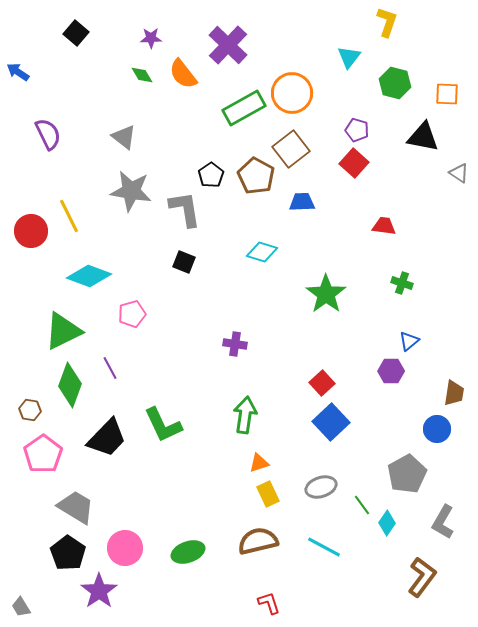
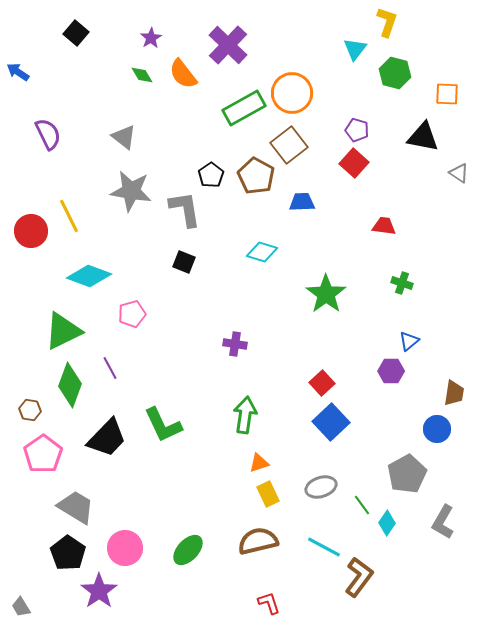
purple star at (151, 38): rotated 30 degrees counterclockwise
cyan triangle at (349, 57): moved 6 px right, 8 px up
green hexagon at (395, 83): moved 10 px up
brown square at (291, 149): moved 2 px left, 4 px up
green ellipse at (188, 552): moved 2 px up; rotated 28 degrees counterclockwise
brown L-shape at (422, 577): moved 63 px left
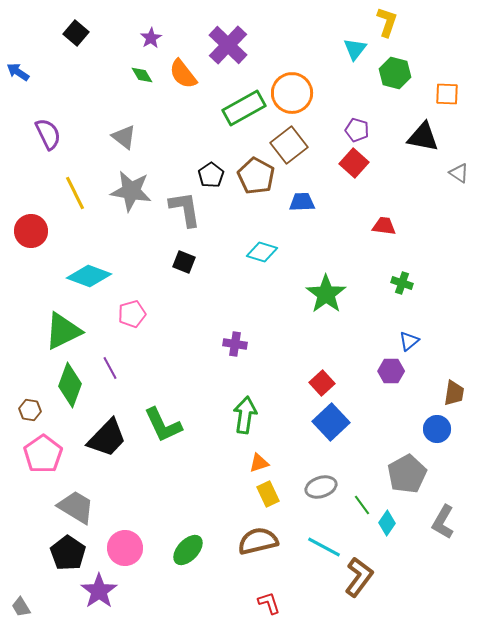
yellow line at (69, 216): moved 6 px right, 23 px up
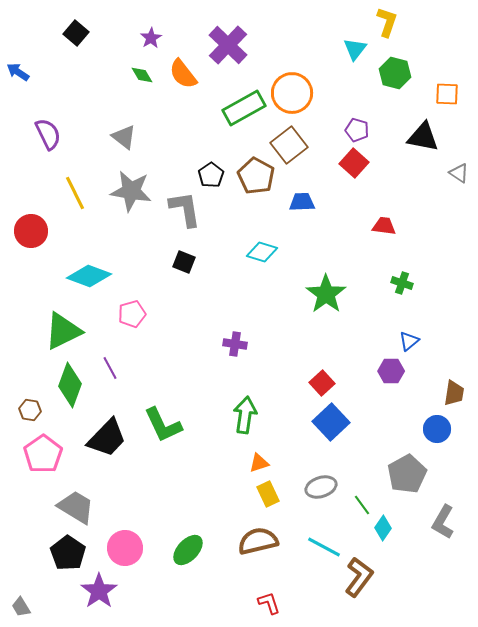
cyan diamond at (387, 523): moved 4 px left, 5 px down
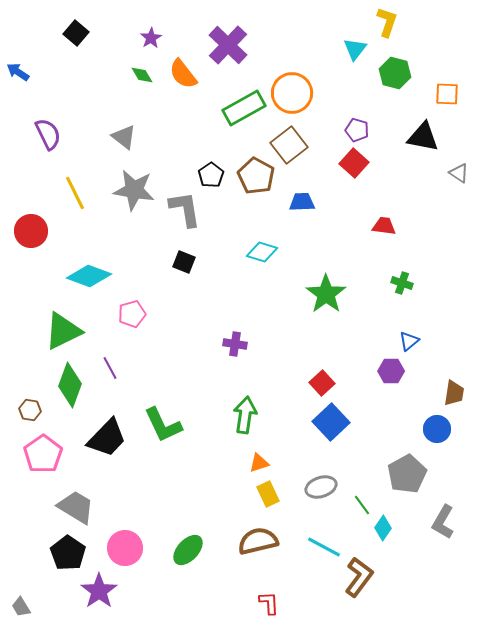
gray star at (131, 191): moved 3 px right, 1 px up
red L-shape at (269, 603): rotated 15 degrees clockwise
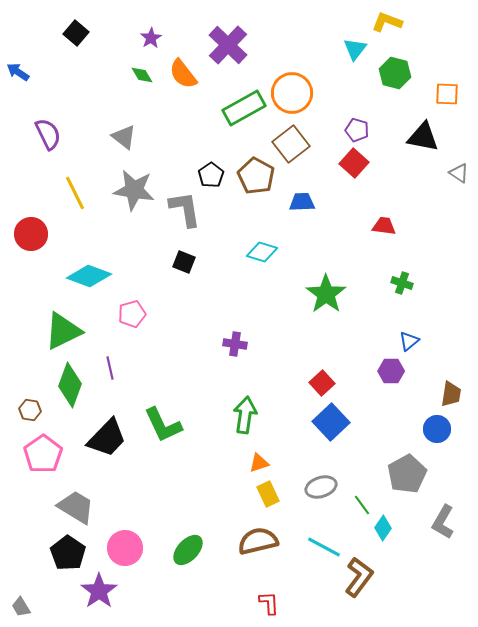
yellow L-shape at (387, 22): rotated 88 degrees counterclockwise
brown square at (289, 145): moved 2 px right, 1 px up
red circle at (31, 231): moved 3 px down
purple line at (110, 368): rotated 15 degrees clockwise
brown trapezoid at (454, 393): moved 3 px left, 1 px down
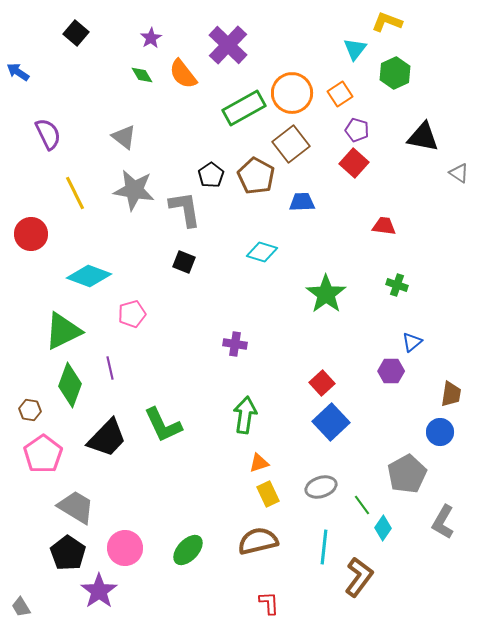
green hexagon at (395, 73): rotated 20 degrees clockwise
orange square at (447, 94): moved 107 px left; rotated 35 degrees counterclockwise
green cross at (402, 283): moved 5 px left, 2 px down
blue triangle at (409, 341): moved 3 px right, 1 px down
blue circle at (437, 429): moved 3 px right, 3 px down
cyan line at (324, 547): rotated 68 degrees clockwise
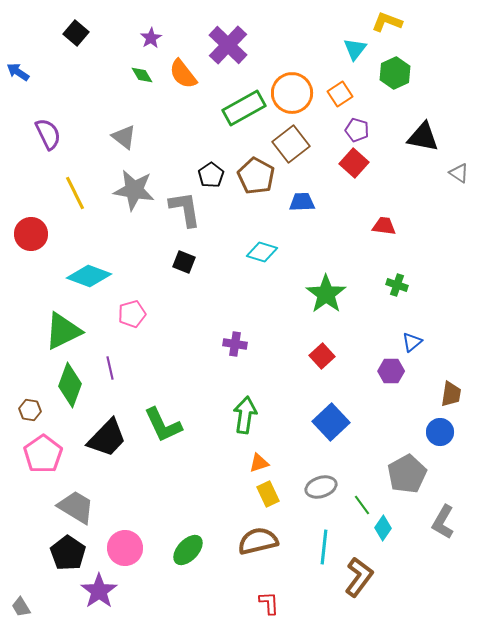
red square at (322, 383): moved 27 px up
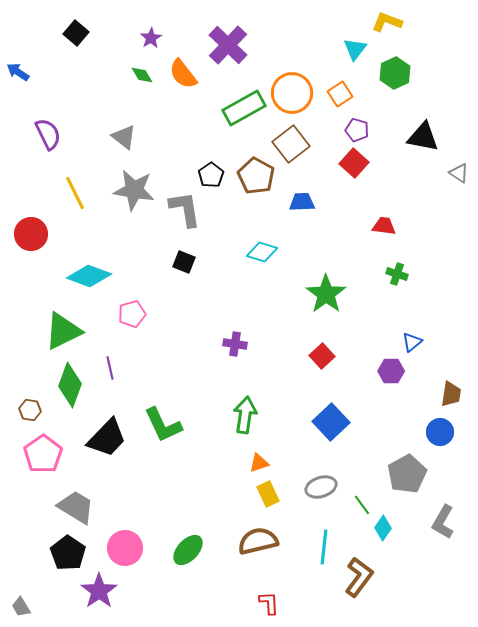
green cross at (397, 285): moved 11 px up
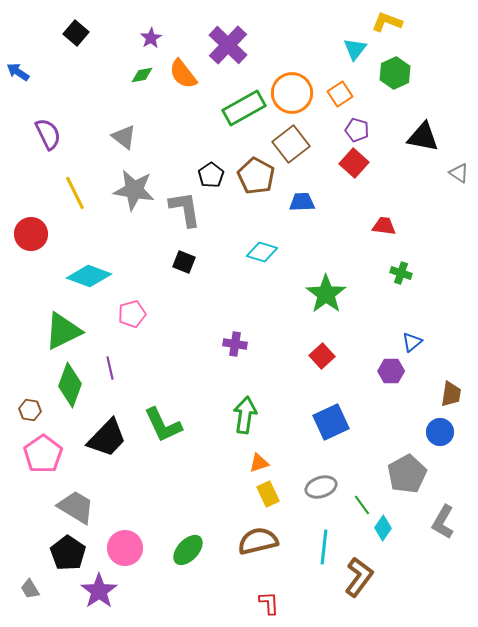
green diamond at (142, 75): rotated 70 degrees counterclockwise
green cross at (397, 274): moved 4 px right, 1 px up
blue square at (331, 422): rotated 18 degrees clockwise
gray trapezoid at (21, 607): moved 9 px right, 18 px up
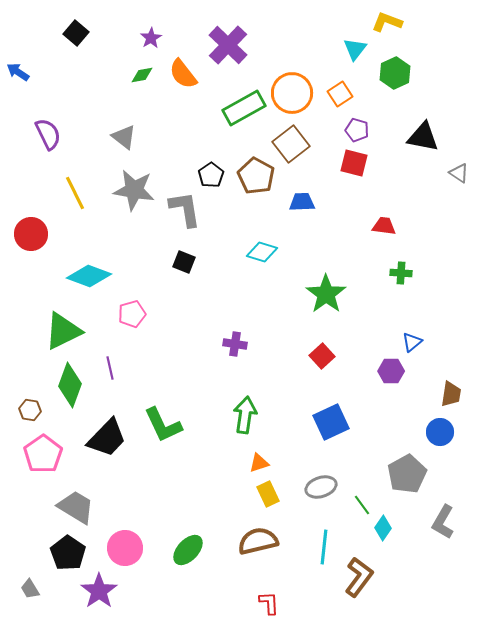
red square at (354, 163): rotated 28 degrees counterclockwise
green cross at (401, 273): rotated 15 degrees counterclockwise
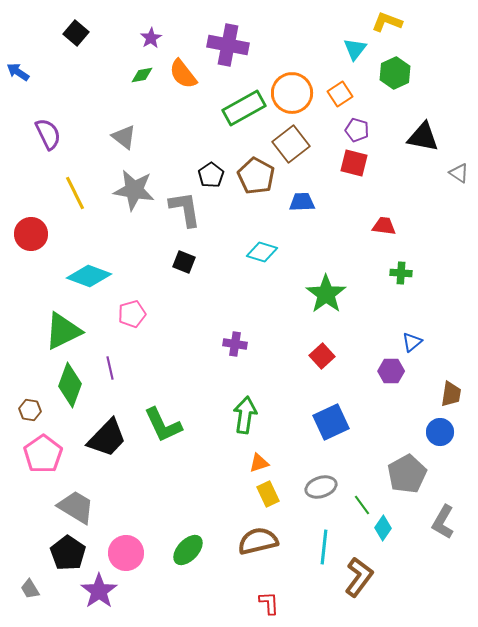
purple cross at (228, 45): rotated 33 degrees counterclockwise
pink circle at (125, 548): moved 1 px right, 5 px down
